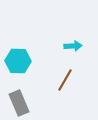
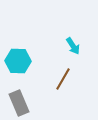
cyan arrow: rotated 60 degrees clockwise
brown line: moved 2 px left, 1 px up
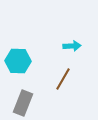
cyan arrow: moved 1 px left; rotated 60 degrees counterclockwise
gray rectangle: moved 4 px right; rotated 45 degrees clockwise
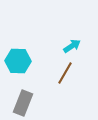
cyan arrow: rotated 30 degrees counterclockwise
brown line: moved 2 px right, 6 px up
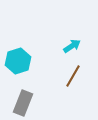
cyan hexagon: rotated 20 degrees counterclockwise
brown line: moved 8 px right, 3 px down
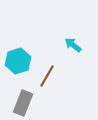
cyan arrow: moved 1 px right, 1 px up; rotated 108 degrees counterclockwise
brown line: moved 26 px left
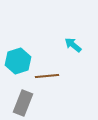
brown line: rotated 55 degrees clockwise
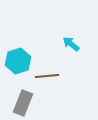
cyan arrow: moved 2 px left, 1 px up
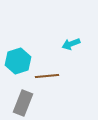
cyan arrow: rotated 60 degrees counterclockwise
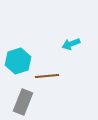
gray rectangle: moved 1 px up
